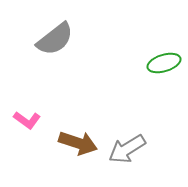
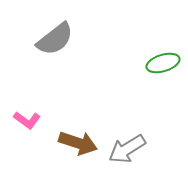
green ellipse: moved 1 px left
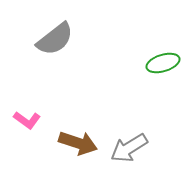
gray arrow: moved 2 px right, 1 px up
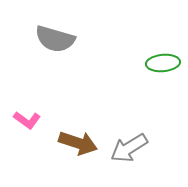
gray semicircle: rotated 54 degrees clockwise
green ellipse: rotated 12 degrees clockwise
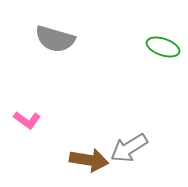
green ellipse: moved 16 px up; rotated 24 degrees clockwise
brown arrow: moved 11 px right, 17 px down; rotated 9 degrees counterclockwise
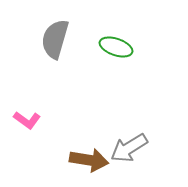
gray semicircle: rotated 90 degrees clockwise
green ellipse: moved 47 px left
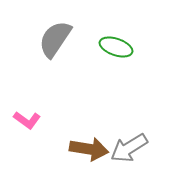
gray semicircle: rotated 18 degrees clockwise
brown arrow: moved 11 px up
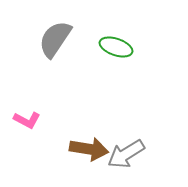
pink L-shape: rotated 8 degrees counterclockwise
gray arrow: moved 3 px left, 6 px down
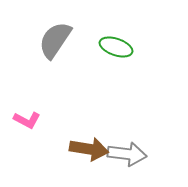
gray semicircle: moved 1 px down
gray arrow: moved 1 px right; rotated 141 degrees counterclockwise
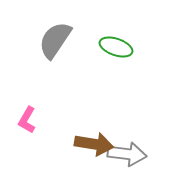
pink L-shape: rotated 92 degrees clockwise
brown arrow: moved 5 px right, 5 px up
